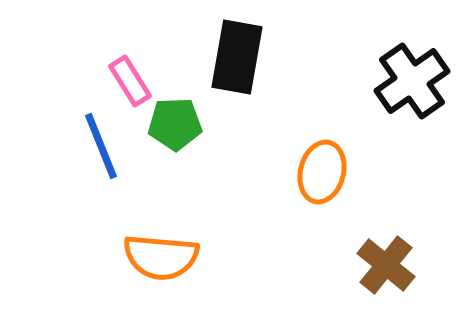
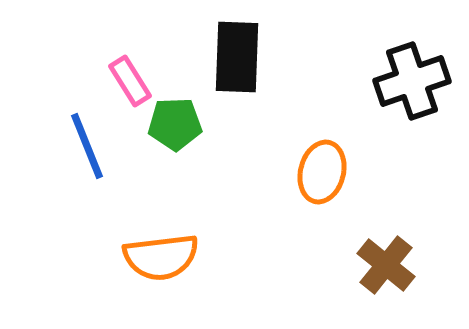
black rectangle: rotated 8 degrees counterclockwise
black cross: rotated 16 degrees clockwise
blue line: moved 14 px left
orange semicircle: rotated 12 degrees counterclockwise
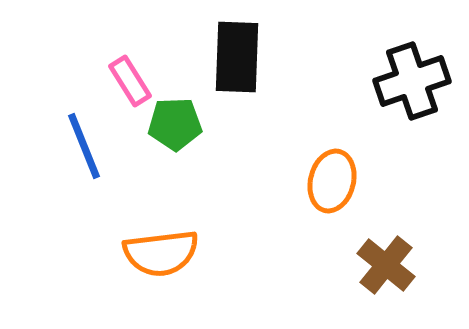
blue line: moved 3 px left
orange ellipse: moved 10 px right, 9 px down
orange semicircle: moved 4 px up
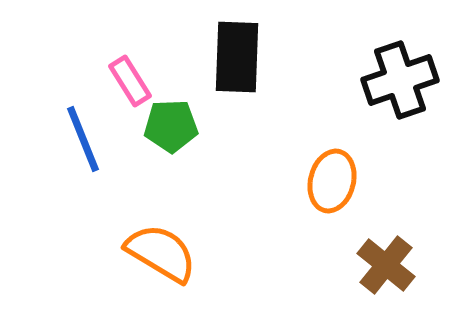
black cross: moved 12 px left, 1 px up
green pentagon: moved 4 px left, 2 px down
blue line: moved 1 px left, 7 px up
orange semicircle: rotated 142 degrees counterclockwise
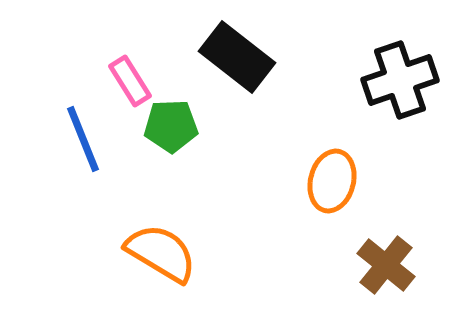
black rectangle: rotated 54 degrees counterclockwise
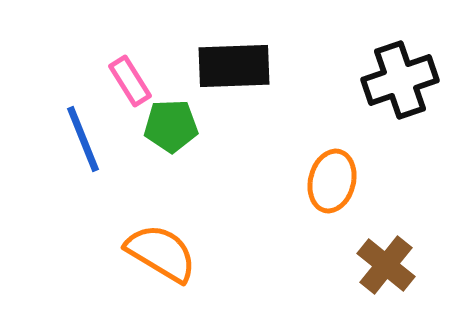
black rectangle: moved 3 px left, 9 px down; rotated 40 degrees counterclockwise
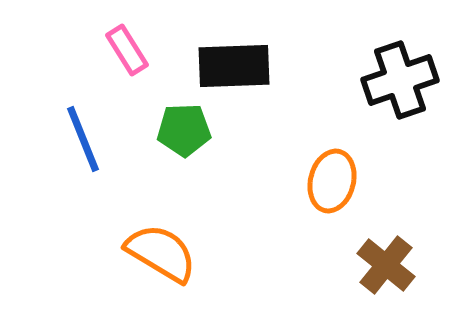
pink rectangle: moved 3 px left, 31 px up
green pentagon: moved 13 px right, 4 px down
